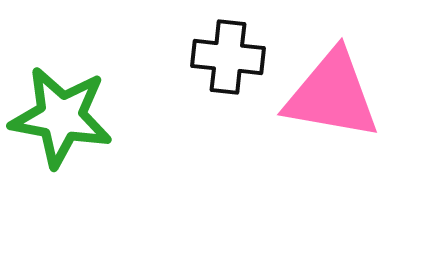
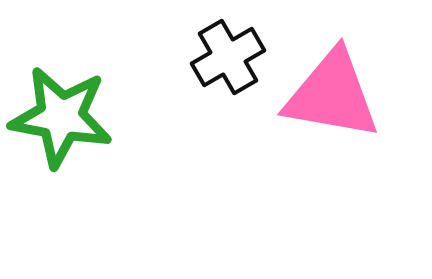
black cross: rotated 36 degrees counterclockwise
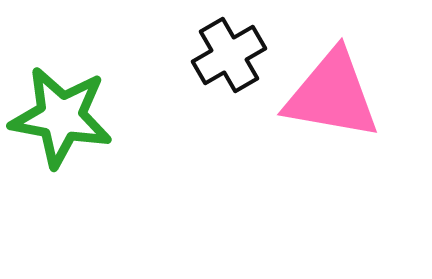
black cross: moved 1 px right, 2 px up
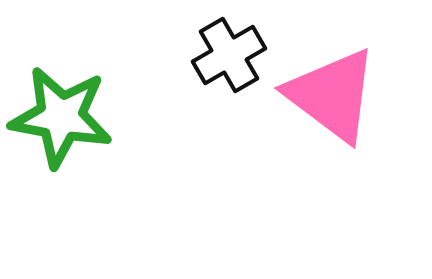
pink triangle: rotated 27 degrees clockwise
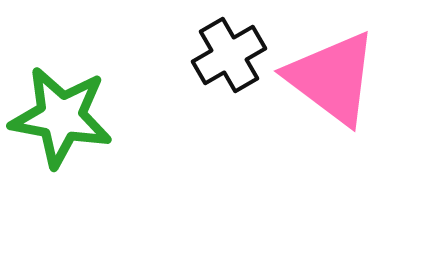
pink triangle: moved 17 px up
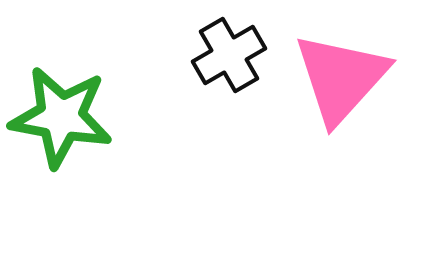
pink triangle: moved 9 px right; rotated 35 degrees clockwise
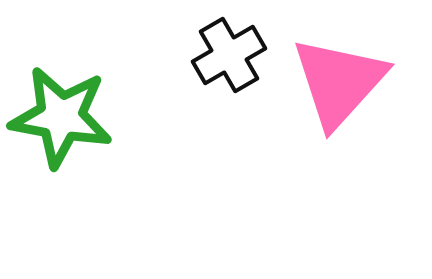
pink triangle: moved 2 px left, 4 px down
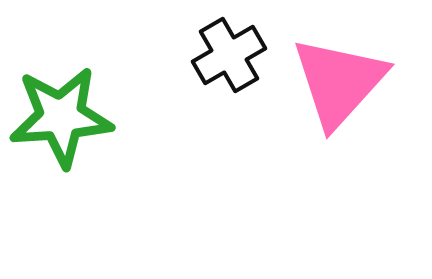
green star: rotated 14 degrees counterclockwise
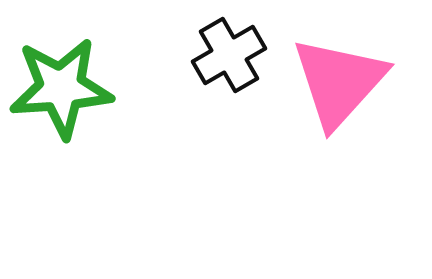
green star: moved 29 px up
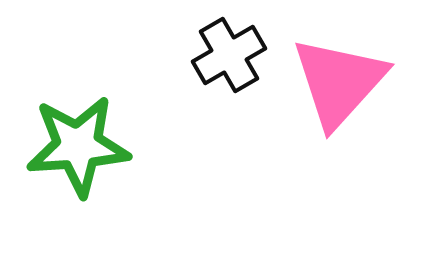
green star: moved 17 px right, 58 px down
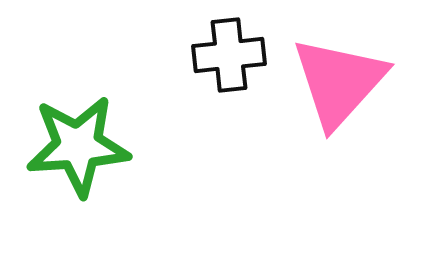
black cross: rotated 24 degrees clockwise
